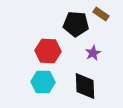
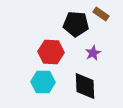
red hexagon: moved 3 px right, 1 px down
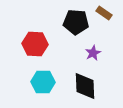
brown rectangle: moved 3 px right, 1 px up
black pentagon: moved 2 px up
red hexagon: moved 16 px left, 8 px up
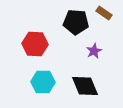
purple star: moved 1 px right, 2 px up
black diamond: rotated 20 degrees counterclockwise
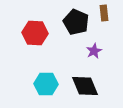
brown rectangle: rotated 49 degrees clockwise
black pentagon: rotated 20 degrees clockwise
red hexagon: moved 11 px up
cyan hexagon: moved 3 px right, 2 px down
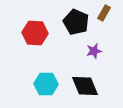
brown rectangle: rotated 35 degrees clockwise
purple star: rotated 14 degrees clockwise
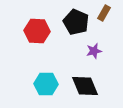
red hexagon: moved 2 px right, 2 px up
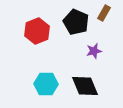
red hexagon: rotated 25 degrees counterclockwise
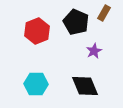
purple star: rotated 14 degrees counterclockwise
cyan hexagon: moved 10 px left
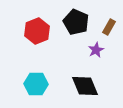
brown rectangle: moved 5 px right, 14 px down
purple star: moved 2 px right, 1 px up
